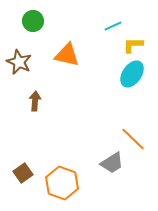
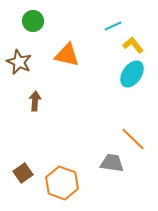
yellow L-shape: rotated 50 degrees clockwise
gray trapezoid: rotated 140 degrees counterclockwise
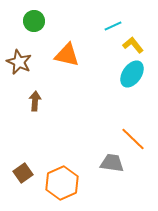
green circle: moved 1 px right
orange hexagon: rotated 16 degrees clockwise
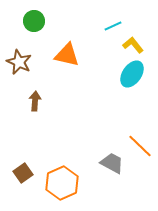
orange line: moved 7 px right, 7 px down
gray trapezoid: rotated 20 degrees clockwise
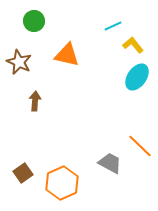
cyan ellipse: moved 5 px right, 3 px down
gray trapezoid: moved 2 px left
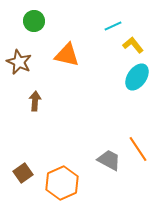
orange line: moved 2 px left, 3 px down; rotated 12 degrees clockwise
gray trapezoid: moved 1 px left, 3 px up
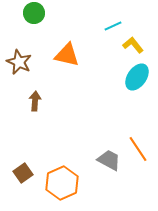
green circle: moved 8 px up
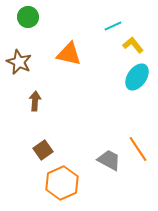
green circle: moved 6 px left, 4 px down
orange triangle: moved 2 px right, 1 px up
brown square: moved 20 px right, 23 px up
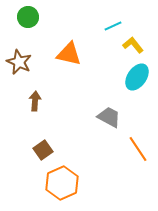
gray trapezoid: moved 43 px up
